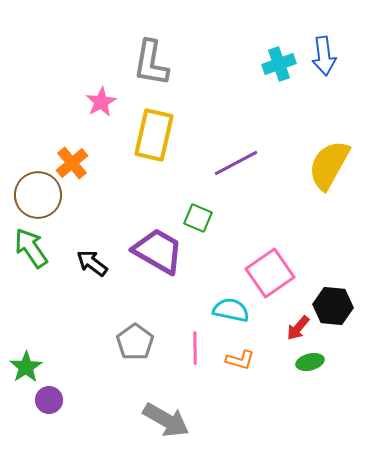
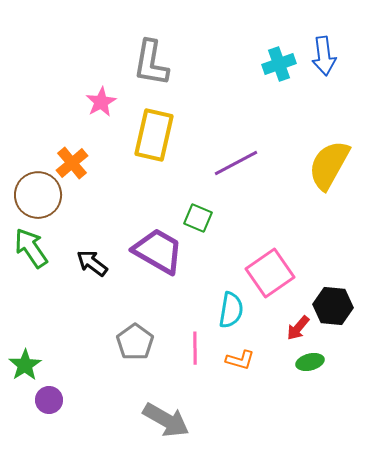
cyan semicircle: rotated 87 degrees clockwise
green star: moved 1 px left, 2 px up
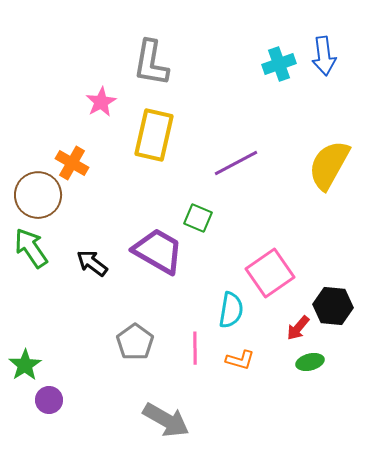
orange cross: rotated 20 degrees counterclockwise
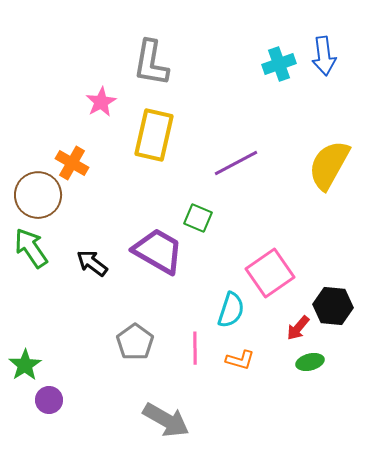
cyan semicircle: rotated 9 degrees clockwise
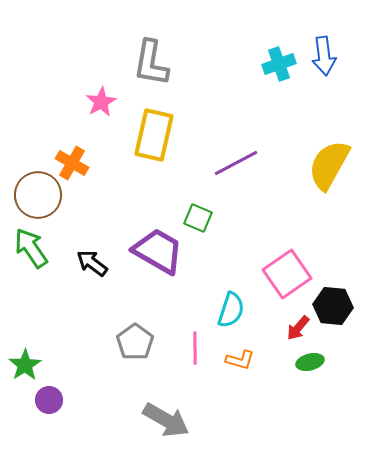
pink square: moved 17 px right, 1 px down
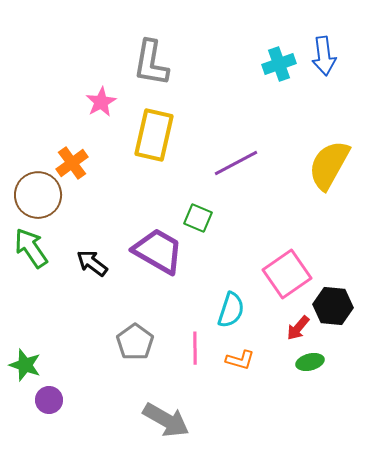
orange cross: rotated 24 degrees clockwise
green star: rotated 20 degrees counterclockwise
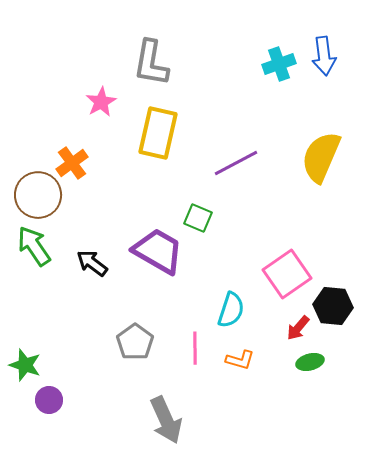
yellow rectangle: moved 4 px right, 2 px up
yellow semicircle: moved 8 px left, 8 px up; rotated 6 degrees counterclockwise
green arrow: moved 3 px right, 2 px up
gray arrow: rotated 36 degrees clockwise
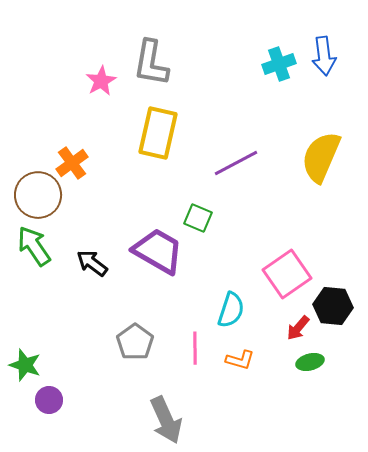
pink star: moved 21 px up
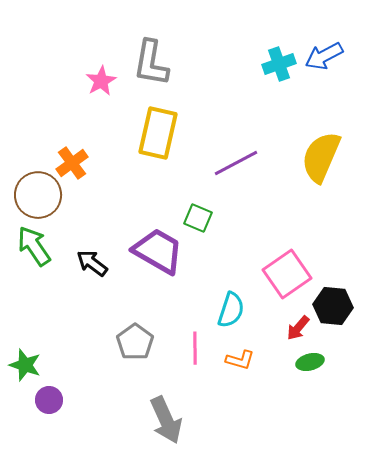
blue arrow: rotated 69 degrees clockwise
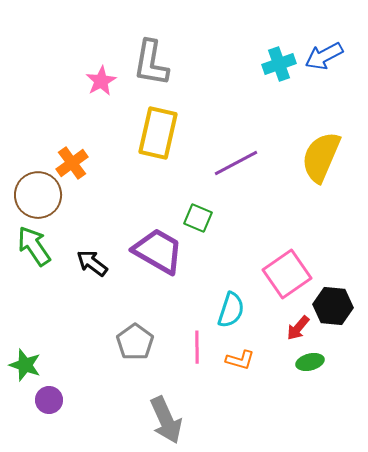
pink line: moved 2 px right, 1 px up
